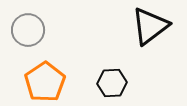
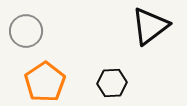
gray circle: moved 2 px left, 1 px down
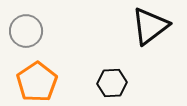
orange pentagon: moved 8 px left
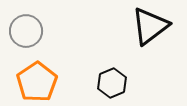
black hexagon: rotated 20 degrees counterclockwise
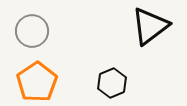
gray circle: moved 6 px right
